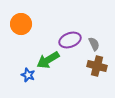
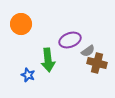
gray semicircle: moved 6 px left, 7 px down; rotated 80 degrees clockwise
green arrow: rotated 65 degrees counterclockwise
brown cross: moved 3 px up
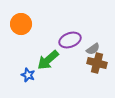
gray semicircle: moved 5 px right, 2 px up
green arrow: rotated 55 degrees clockwise
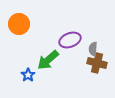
orange circle: moved 2 px left
gray semicircle: rotated 128 degrees clockwise
blue star: rotated 16 degrees clockwise
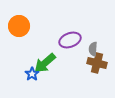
orange circle: moved 2 px down
green arrow: moved 3 px left, 3 px down
blue star: moved 4 px right, 1 px up
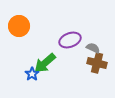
gray semicircle: moved 1 px up; rotated 112 degrees clockwise
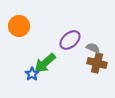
purple ellipse: rotated 20 degrees counterclockwise
